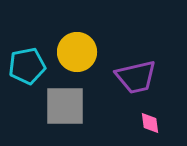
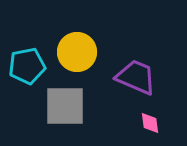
purple trapezoid: rotated 144 degrees counterclockwise
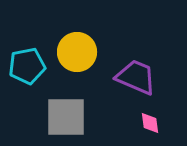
gray square: moved 1 px right, 11 px down
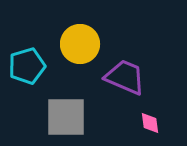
yellow circle: moved 3 px right, 8 px up
cyan pentagon: rotated 6 degrees counterclockwise
purple trapezoid: moved 11 px left
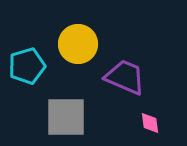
yellow circle: moved 2 px left
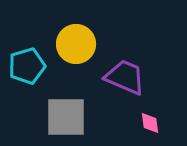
yellow circle: moved 2 px left
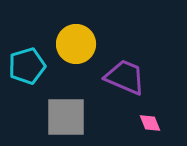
pink diamond: rotated 15 degrees counterclockwise
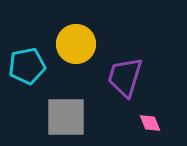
cyan pentagon: rotated 6 degrees clockwise
purple trapezoid: rotated 96 degrees counterclockwise
